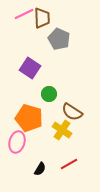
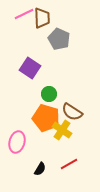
orange pentagon: moved 17 px right
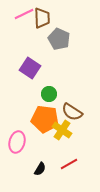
orange pentagon: moved 1 px left, 1 px down; rotated 8 degrees counterclockwise
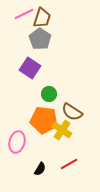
brown trapezoid: rotated 20 degrees clockwise
gray pentagon: moved 19 px left; rotated 10 degrees clockwise
orange pentagon: moved 1 px left, 1 px down
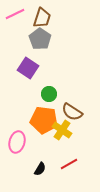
pink line: moved 9 px left
purple square: moved 2 px left
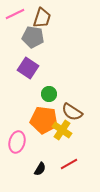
gray pentagon: moved 7 px left, 2 px up; rotated 25 degrees counterclockwise
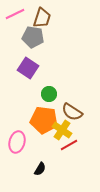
red line: moved 19 px up
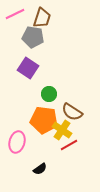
black semicircle: rotated 24 degrees clockwise
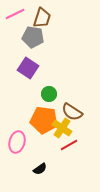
yellow cross: moved 2 px up
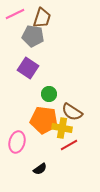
gray pentagon: moved 1 px up
yellow cross: rotated 24 degrees counterclockwise
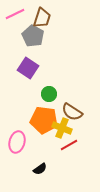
gray pentagon: rotated 20 degrees clockwise
yellow cross: rotated 12 degrees clockwise
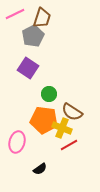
gray pentagon: rotated 15 degrees clockwise
